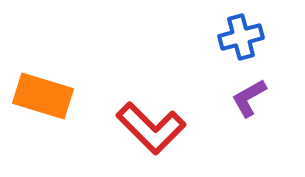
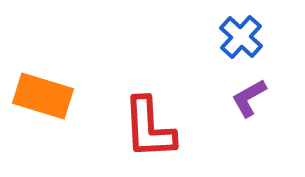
blue cross: rotated 33 degrees counterclockwise
red L-shape: moved 2 px left; rotated 42 degrees clockwise
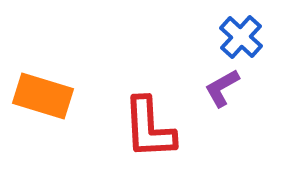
purple L-shape: moved 27 px left, 10 px up
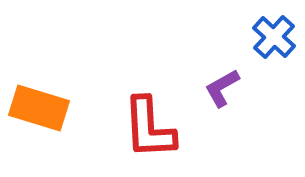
blue cross: moved 33 px right
orange rectangle: moved 4 px left, 12 px down
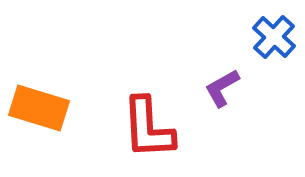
red L-shape: moved 1 px left
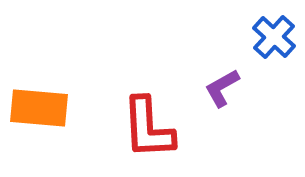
orange rectangle: rotated 12 degrees counterclockwise
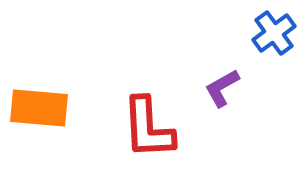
blue cross: moved 4 px up; rotated 12 degrees clockwise
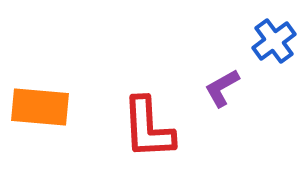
blue cross: moved 8 px down
orange rectangle: moved 1 px right, 1 px up
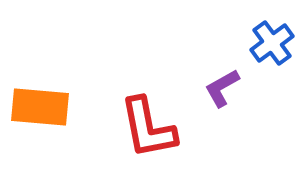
blue cross: moved 2 px left, 2 px down
red L-shape: rotated 8 degrees counterclockwise
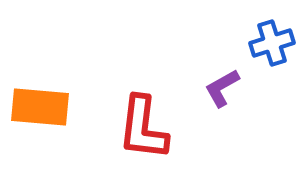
blue cross: rotated 18 degrees clockwise
red L-shape: moved 5 px left; rotated 18 degrees clockwise
